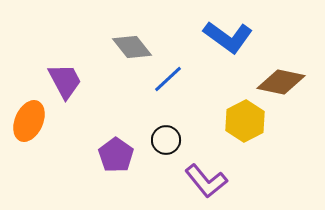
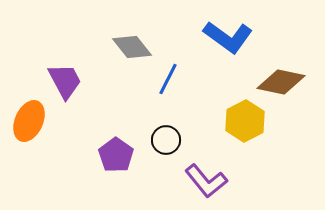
blue line: rotated 20 degrees counterclockwise
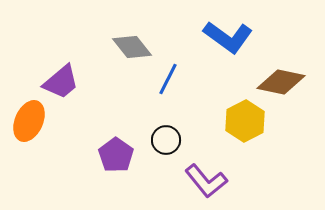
purple trapezoid: moved 4 px left, 1 px down; rotated 78 degrees clockwise
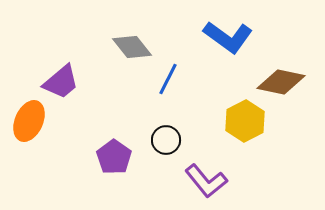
purple pentagon: moved 2 px left, 2 px down
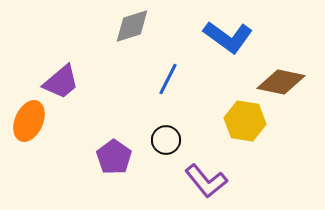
gray diamond: moved 21 px up; rotated 69 degrees counterclockwise
yellow hexagon: rotated 24 degrees counterclockwise
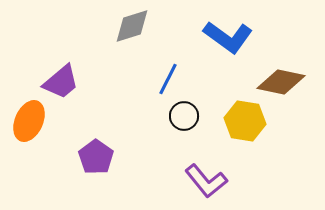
black circle: moved 18 px right, 24 px up
purple pentagon: moved 18 px left
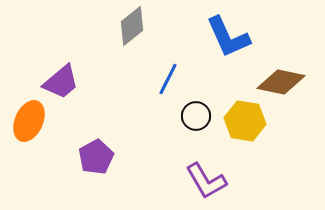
gray diamond: rotated 21 degrees counterclockwise
blue L-shape: rotated 30 degrees clockwise
black circle: moved 12 px right
purple pentagon: rotated 8 degrees clockwise
purple L-shape: rotated 9 degrees clockwise
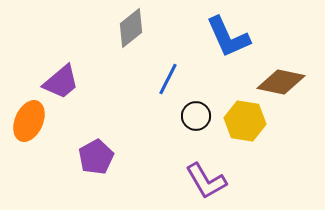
gray diamond: moved 1 px left, 2 px down
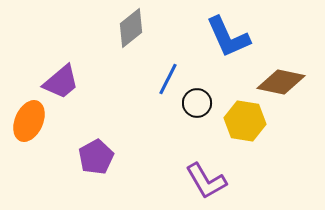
black circle: moved 1 px right, 13 px up
